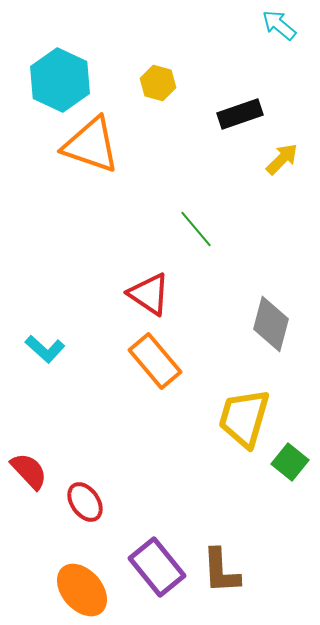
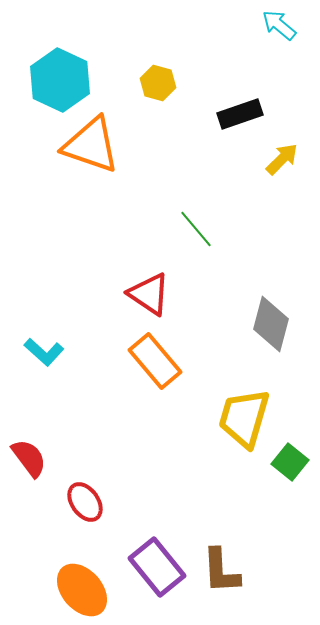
cyan L-shape: moved 1 px left, 3 px down
red semicircle: moved 13 px up; rotated 6 degrees clockwise
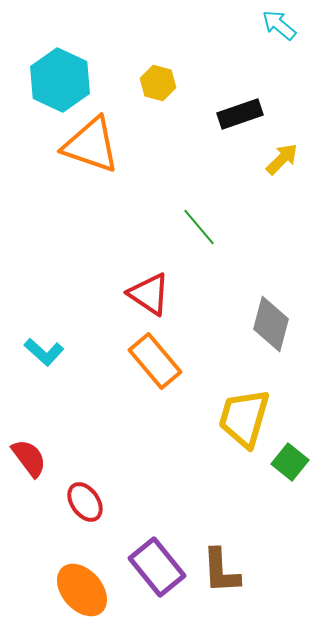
green line: moved 3 px right, 2 px up
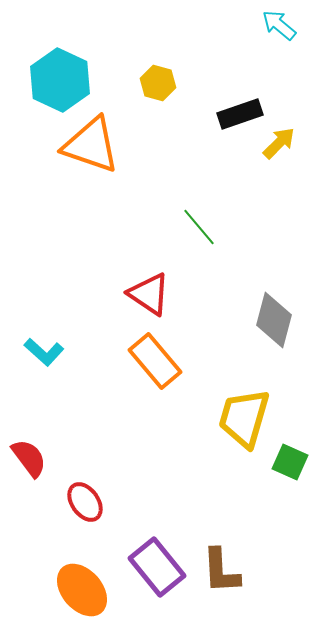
yellow arrow: moved 3 px left, 16 px up
gray diamond: moved 3 px right, 4 px up
green square: rotated 15 degrees counterclockwise
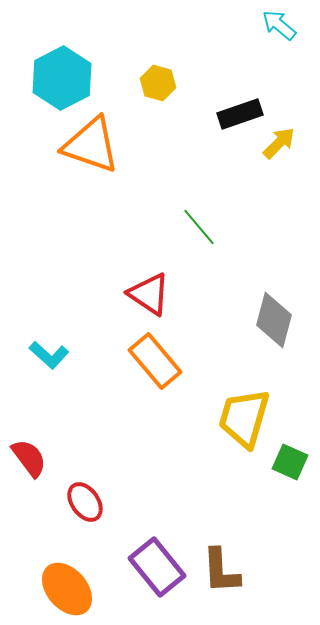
cyan hexagon: moved 2 px right, 2 px up; rotated 8 degrees clockwise
cyan L-shape: moved 5 px right, 3 px down
orange ellipse: moved 15 px left, 1 px up
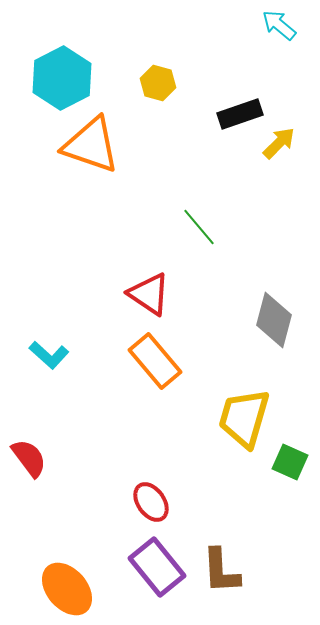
red ellipse: moved 66 px right
